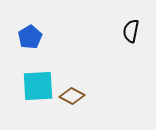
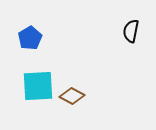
blue pentagon: moved 1 px down
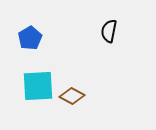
black semicircle: moved 22 px left
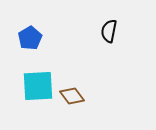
brown diamond: rotated 25 degrees clockwise
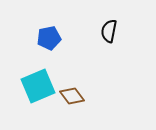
blue pentagon: moved 19 px right; rotated 20 degrees clockwise
cyan square: rotated 20 degrees counterclockwise
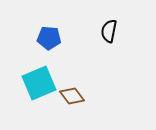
blue pentagon: rotated 15 degrees clockwise
cyan square: moved 1 px right, 3 px up
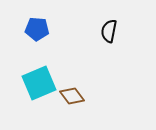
blue pentagon: moved 12 px left, 9 px up
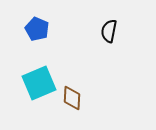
blue pentagon: rotated 20 degrees clockwise
brown diamond: moved 2 px down; rotated 40 degrees clockwise
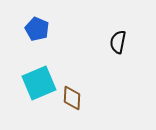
black semicircle: moved 9 px right, 11 px down
